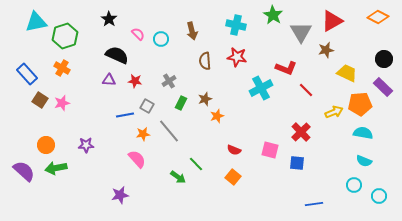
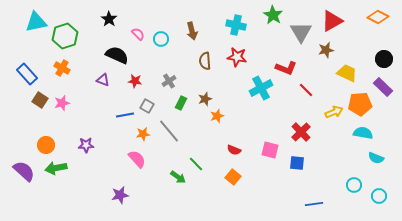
purple triangle at (109, 80): moved 6 px left; rotated 16 degrees clockwise
cyan semicircle at (364, 161): moved 12 px right, 3 px up
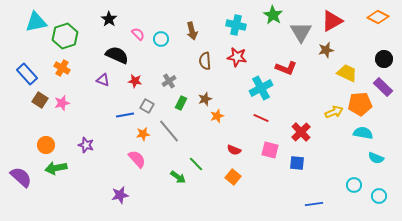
red line at (306, 90): moved 45 px left, 28 px down; rotated 21 degrees counterclockwise
purple star at (86, 145): rotated 21 degrees clockwise
purple semicircle at (24, 171): moved 3 px left, 6 px down
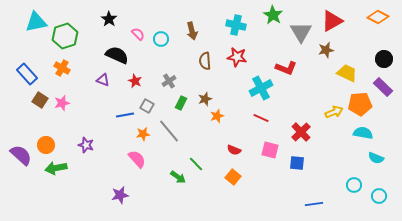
red star at (135, 81): rotated 16 degrees clockwise
purple semicircle at (21, 177): moved 22 px up
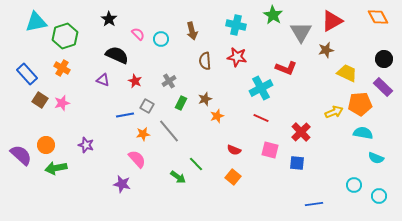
orange diamond at (378, 17): rotated 35 degrees clockwise
purple star at (120, 195): moved 2 px right, 11 px up; rotated 24 degrees clockwise
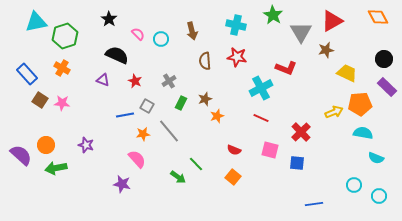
purple rectangle at (383, 87): moved 4 px right
pink star at (62, 103): rotated 21 degrees clockwise
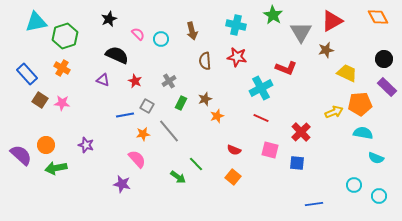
black star at (109, 19): rotated 14 degrees clockwise
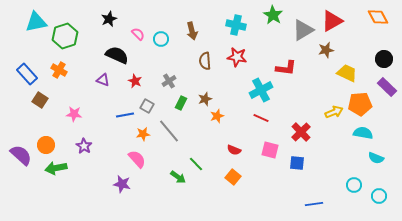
gray triangle at (301, 32): moved 2 px right, 2 px up; rotated 30 degrees clockwise
orange cross at (62, 68): moved 3 px left, 2 px down
red L-shape at (286, 68): rotated 15 degrees counterclockwise
cyan cross at (261, 88): moved 2 px down
pink star at (62, 103): moved 12 px right, 11 px down
purple star at (86, 145): moved 2 px left, 1 px down; rotated 14 degrees clockwise
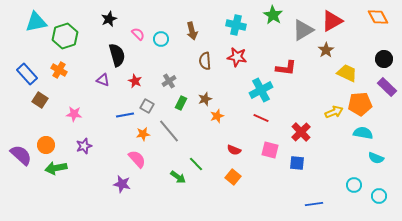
brown star at (326, 50): rotated 21 degrees counterclockwise
black semicircle at (117, 55): rotated 50 degrees clockwise
purple star at (84, 146): rotated 21 degrees clockwise
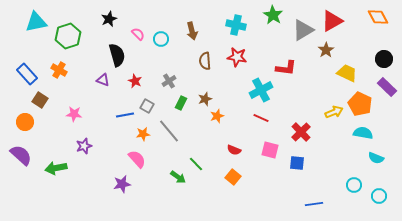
green hexagon at (65, 36): moved 3 px right
orange pentagon at (360, 104): rotated 30 degrees clockwise
orange circle at (46, 145): moved 21 px left, 23 px up
purple star at (122, 184): rotated 24 degrees counterclockwise
